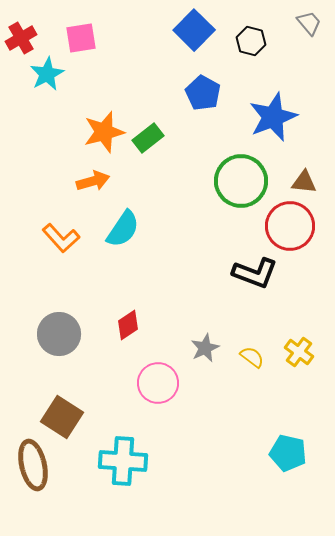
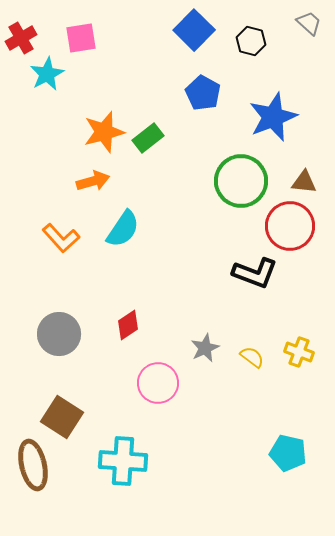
gray trapezoid: rotated 8 degrees counterclockwise
yellow cross: rotated 16 degrees counterclockwise
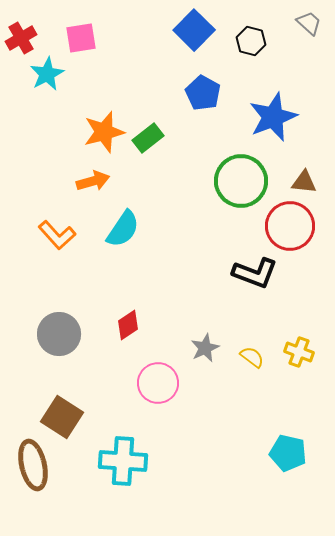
orange L-shape: moved 4 px left, 3 px up
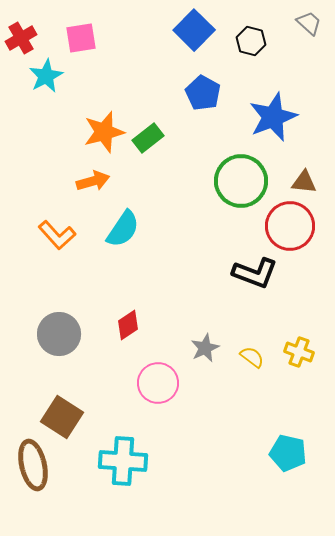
cyan star: moved 1 px left, 2 px down
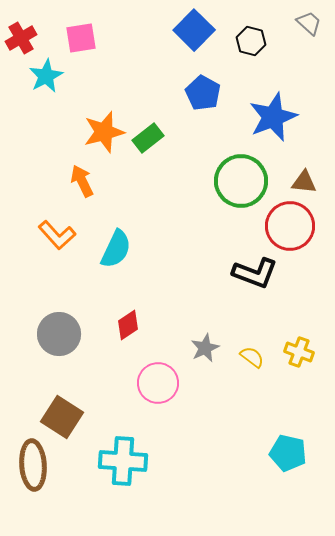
orange arrow: moved 11 px left; rotated 100 degrees counterclockwise
cyan semicircle: moved 7 px left, 20 px down; rotated 9 degrees counterclockwise
brown ellipse: rotated 9 degrees clockwise
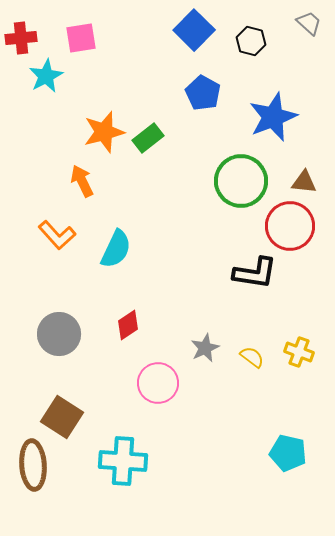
red cross: rotated 24 degrees clockwise
black L-shape: rotated 12 degrees counterclockwise
